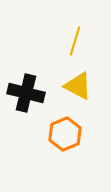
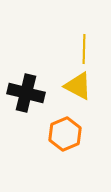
yellow line: moved 9 px right, 8 px down; rotated 16 degrees counterclockwise
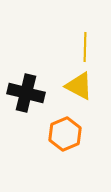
yellow line: moved 1 px right, 2 px up
yellow triangle: moved 1 px right
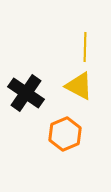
black cross: rotated 21 degrees clockwise
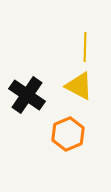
black cross: moved 1 px right, 2 px down
orange hexagon: moved 3 px right
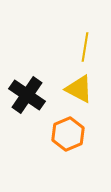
yellow line: rotated 8 degrees clockwise
yellow triangle: moved 3 px down
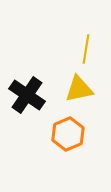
yellow line: moved 1 px right, 2 px down
yellow triangle: rotated 40 degrees counterclockwise
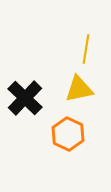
black cross: moved 2 px left, 3 px down; rotated 9 degrees clockwise
orange hexagon: rotated 12 degrees counterclockwise
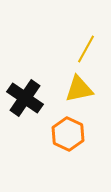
yellow line: rotated 20 degrees clockwise
black cross: rotated 9 degrees counterclockwise
